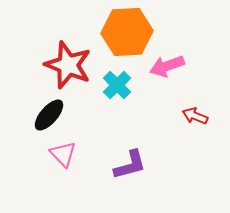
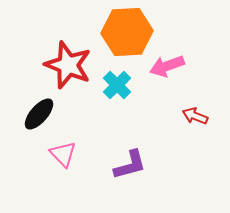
black ellipse: moved 10 px left, 1 px up
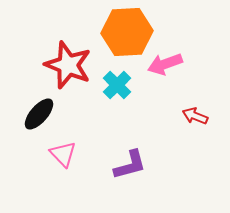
pink arrow: moved 2 px left, 2 px up
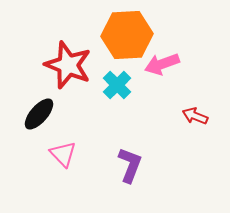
orange hexagon: moved 3 px down
pink arrow: moved 3 px left
purple L-shape: rotated 54 degrees counterclockwise
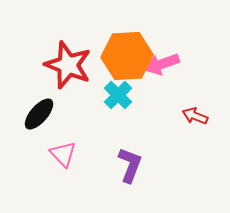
orange hexagon: moved 21 px down
cyan cross: moved 1 px right, 10 px down
